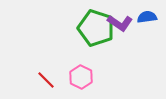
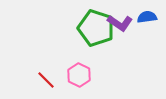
pink hexagon: moved 2 px left, 2 px up
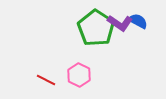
blue semicircle: moved 9 px left, 4 px down; rotated 36 degrees clockwise
green pentagon: rotated 15 degrees clockwise
red line: rotated 18 degrees counterclockwise
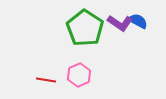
green pentagon: moved 11 px left
pink hexagon: rotated 10 degrees clockwise
red line: rotated 18 degrees counterclockwise
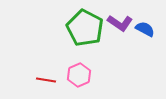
blue semicircle: moved 7 px right, 8 px down
green pentagon: rotated 6 degrees counterclockwise
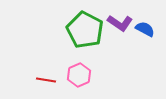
green pentagon: moved 2 px down
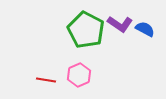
purple L-shape: moved 1 px down
green pentagon: moved 1 px right
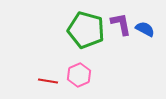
purple L-shape: moved 1 px right; rotated 135 degrees counterclockwise
green pentagon: rotated 12 degrees counterclockwise
red line: moved 2 px right, 1 px down
